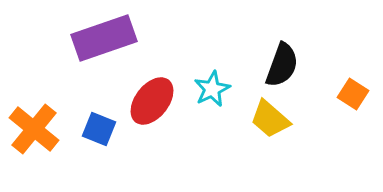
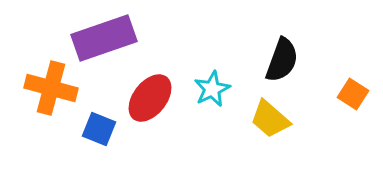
black semicircle: moved 5 px up
red ellipse: moved 2 px left, 3 px up
orange cross: moved 17 px right, 41 px up; rotated 24 degrees counterclockwise
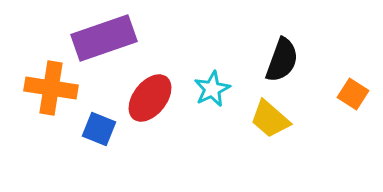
orange cross: rotated 6 degrees counterclockwise
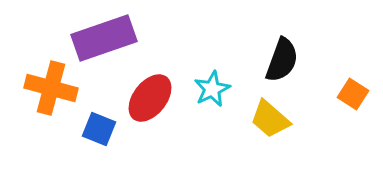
orange cross: rotated 6 degrees clockwise
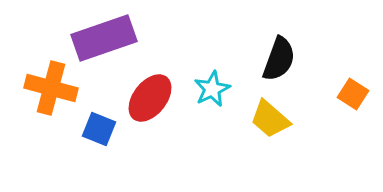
black semicircle: moved 3 px left, 1 px up
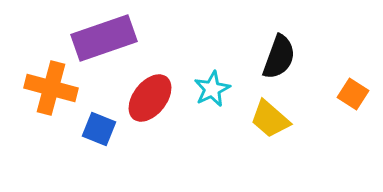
black semicircle: moved 2 px up
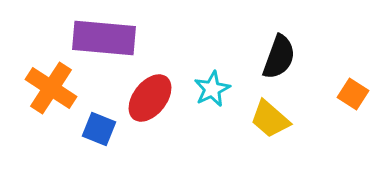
purple rectangle: rotated 24 degrees clockwise
orange cross: rotated 18 degrees clockwise
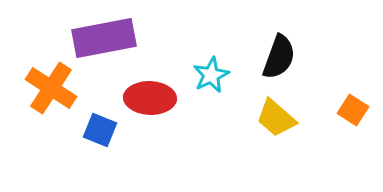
purple rectangle: rotated 16 degrees counterclockwise
cyan star: moved 1 px left, 14 px up
orange square: moved 16 px down
red ellipse: rotated 54 degrees clockwise
yellow trapezoid: moved 6 px right, 1 px up
blue square: moved 1 px right, 1 px down
